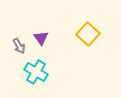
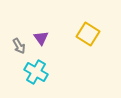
yellow square: rotated 10 degrees counterclockwise
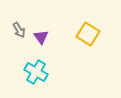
purple triangle: moved 1 px up
gray arrow: moved 16 px up
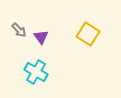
gray arrow: rotated 14 degrees counterclockwise
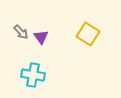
gray arrow: moved 2 px right, 2 px down
cyan cross: moved 3 px left, 3 px down; rotated 20 degrees counterclockwise
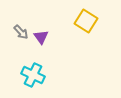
yellow square: moved 2 px left, 13 px up
cyan cross: rotated 15 degrees clockwise
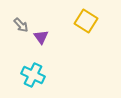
gray arrow: moved 7 px up
